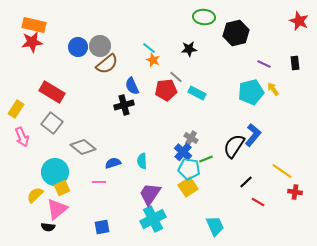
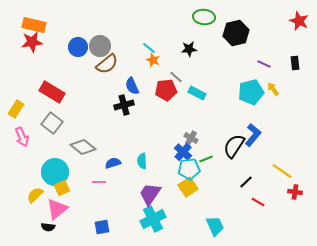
cyan pentagon at (189, 169): rotated 15 degrees counterclockwise
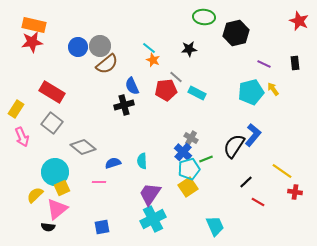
cyan pentagon at (189, 169): rotated 10 degrees counterclockwise
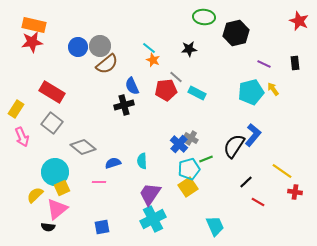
blue cross at (183, 152): moved 4 px left, 8 px up
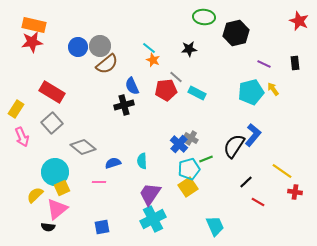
gray square at (52, 123): rotated 10 degrees clockwise
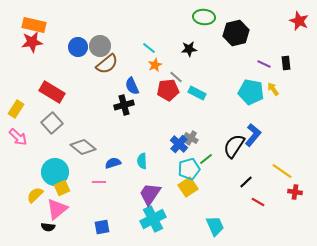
orange star at (153, 60): moved 2 px right, 5 px down; rotated 24 degrees clockwise
black rectangle at (295, 63): moved 9 px left
red pentagon at (166, 90): moved 2 px right
cyan pentagon at (251, 92): rotated 25 degrees clockwise
pink arrow at (22, 137): moved 4 px left; rotated 24 degrees counterclockwise
green line at (206, 159): rotated 16 degrees counterclockwise
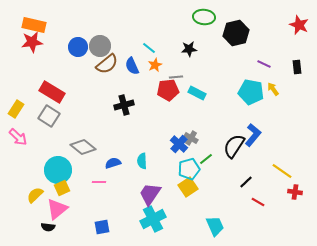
red star at (299, 21): moved 4 px down
black rectangle at (286, 63): moved 11 px right, 4 px down
gray line at (176, 77): rotated 48 degrees counterclockwise
blue semicircle at (132, 86): moved 20 px up
gray square at (52, 123): moved 3 px left, 7 px up; rotated 15 degrees counterclockwise
cyan circle at (55, 172): moved 3 px right, 2 px up
